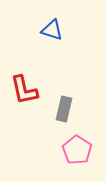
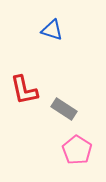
gray rectangle: rotated 70 degrees counterclockwise
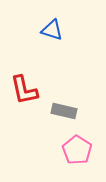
gray rectangle: moved 2 px down; rotated 20 degrees counterclockwise
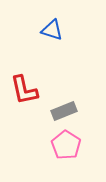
gray rectangle: rotated 35 degrees counterclockwise
pink pentagon: moved 11 px left, 5 px up
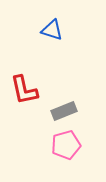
pink pentagon: rotated 24 degrees clockwise
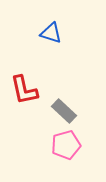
blue triangle: moved 1 px left, 3 px down
gray rectangle: rotated 65 degrees clockwise
